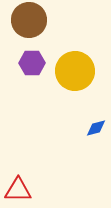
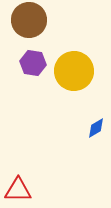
purple hexagon: moved 1 px right; rotated 10 degrees clockwise
yellow circle: moved 1 px left
blue diamond: rotated 15 degrees counterclockwise
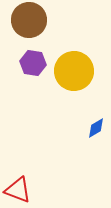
red triangle: rotated 20 degrees clockwise
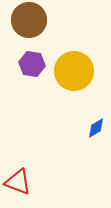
purple hexagon: moved 1 px left, 1 px down
red triangle: moved 8 px up
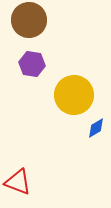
yellow circle: moved 24 px down
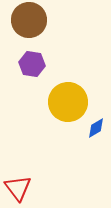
yellow circle: moved 6 px left, 7 px down
red triangle: moved 6 px down; rotated 32 degrees clockwise
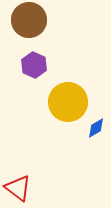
purple hexagon: moved 2 px right, 1 px down; rotated 15 degrees clockwise
red triangle: rotated 16 degrees counterclockwise
